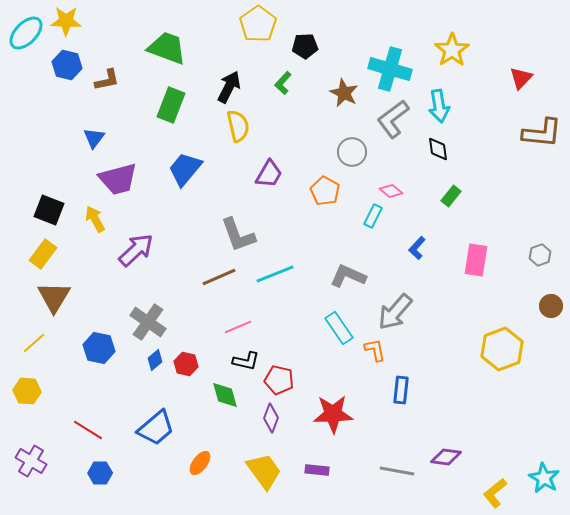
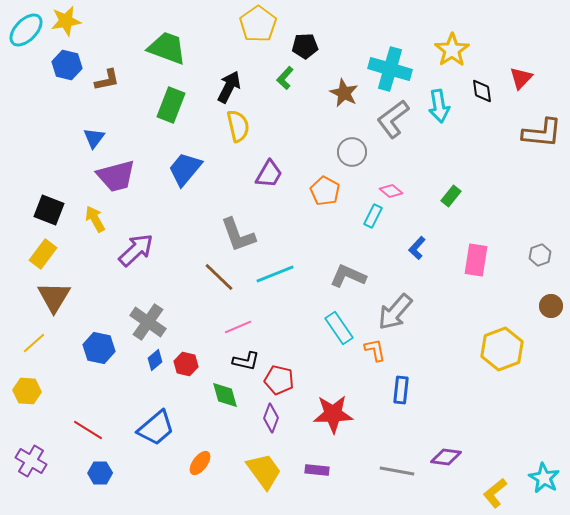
yellow star at (66, 21): rotated 12 degrees counterclockwise
cyan ellipse at (26, 33): moved 3 px up
green L-shape at (283, 83): moved 2 px right, 5 px up
black diamond at (438, 149): moved 44 px right, 58 px up
purple trapezoid at (118, 179): moved 2 px left, 3 px up
brown line at (219, 277): rotated 68 degrees clockwise
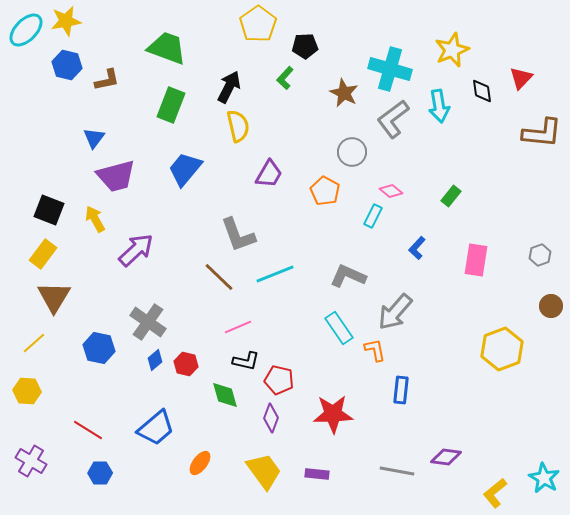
yellow star at (452, 50): rotated 12 degrees clockwise
purple rectangle at (317, 470): moved 4 px down
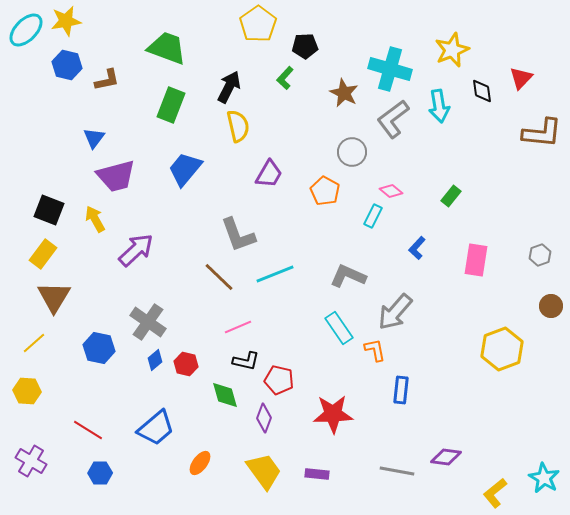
purple diamond at (271, 418): moved 7 px left
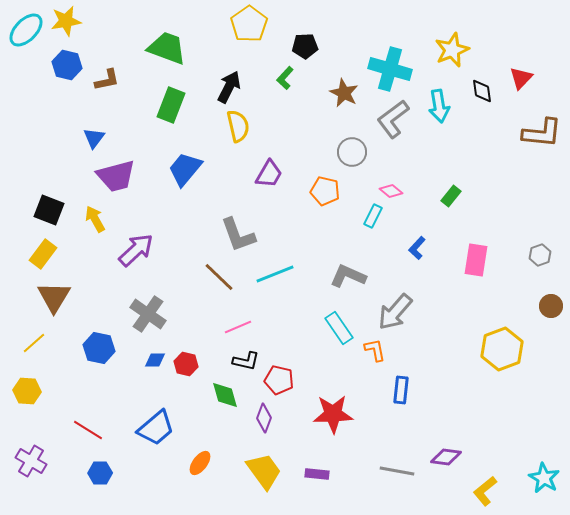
yellow pentagon at (258, 24): moved 9 px left
orange pentagon at (325, 191): rotated 16 degrees counterclockwise
gray cross at (148, 322): moved 8 px up
blue diamond at (155, 360): rotated 40 degrees clockwise
yellow L-shape at (495, 493): moved 10 px left, 2 px up
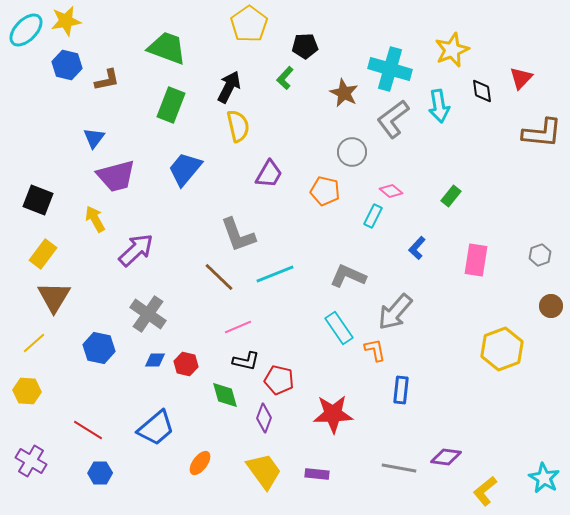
black square at (49, 210): moved 11 px left, 10 px up
gray line at (397, 471): moved 2 px right, 3 px up
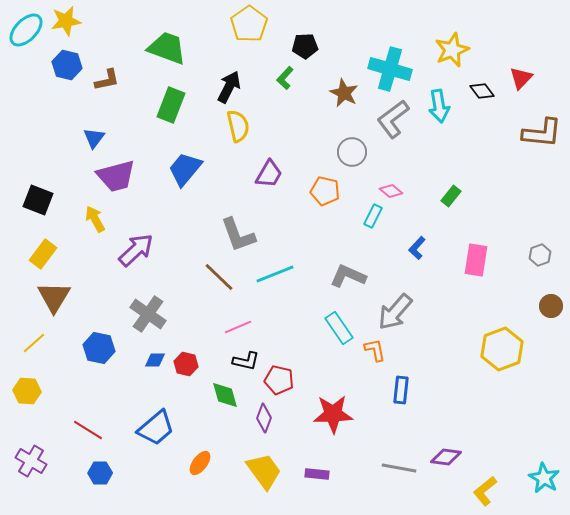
black diamond at (482, 91): rotated 30 degrees counterclockwise
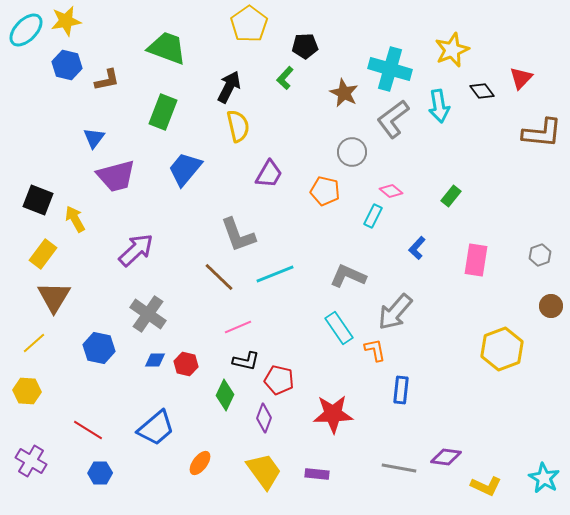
green rectangle at (171, 105): moved 8 px left, 7 px down
yellow arrow at (95, 219): moved 20 px left
green diamond at (225, 395): rotated 40 degrees clockwise
yellow L-shape at (485, 491): moved 1 px right, 5 px up; rotated 116 degrees counterclockwise
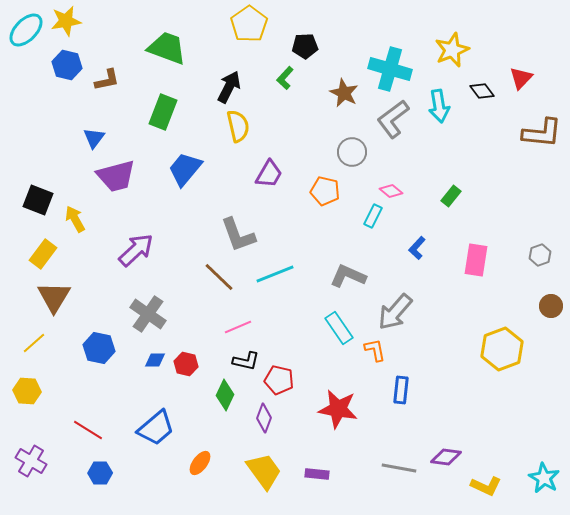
red star at (333, 414): moved 5 px right, 5 px up; rotated 12 degrees clockwise
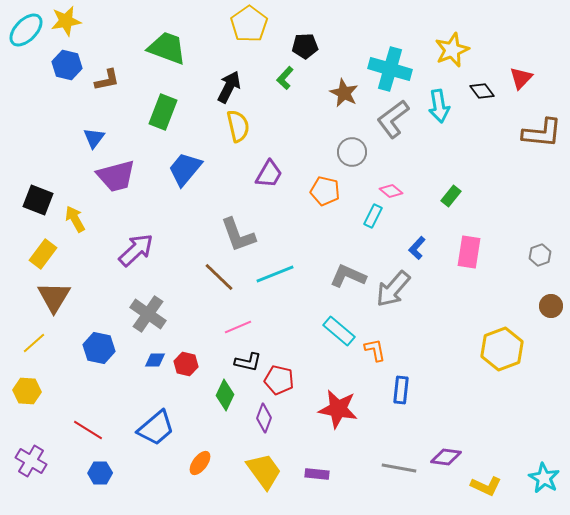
pink rectangle at (476, 260): moved 7 px left, 8 px up
gray arrow at (395, 312): moved 2 px left, 23 px up
cyan rectangle at (339, 328): moved 3 px down; rotated 16 degrees counterclockwise
black L-shape at (246, 361): moved 2 px right, 1 px down
